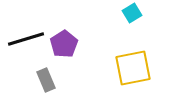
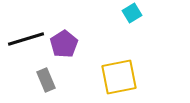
yellow square: moved 14 px left, 9 px down
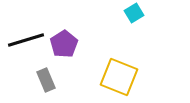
cyan square: moved 2 px right
black line: moved 1 px down
yellow square: rotated 33 degrees clockwise
